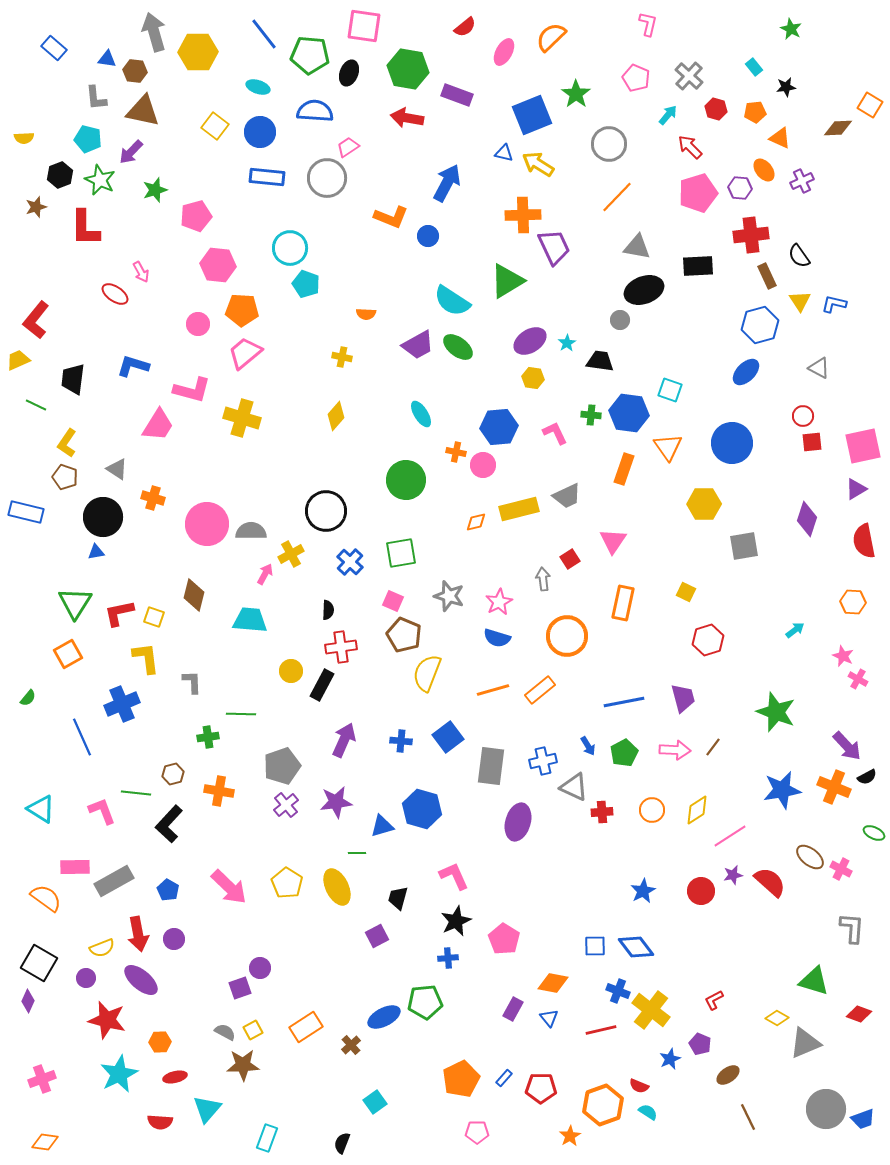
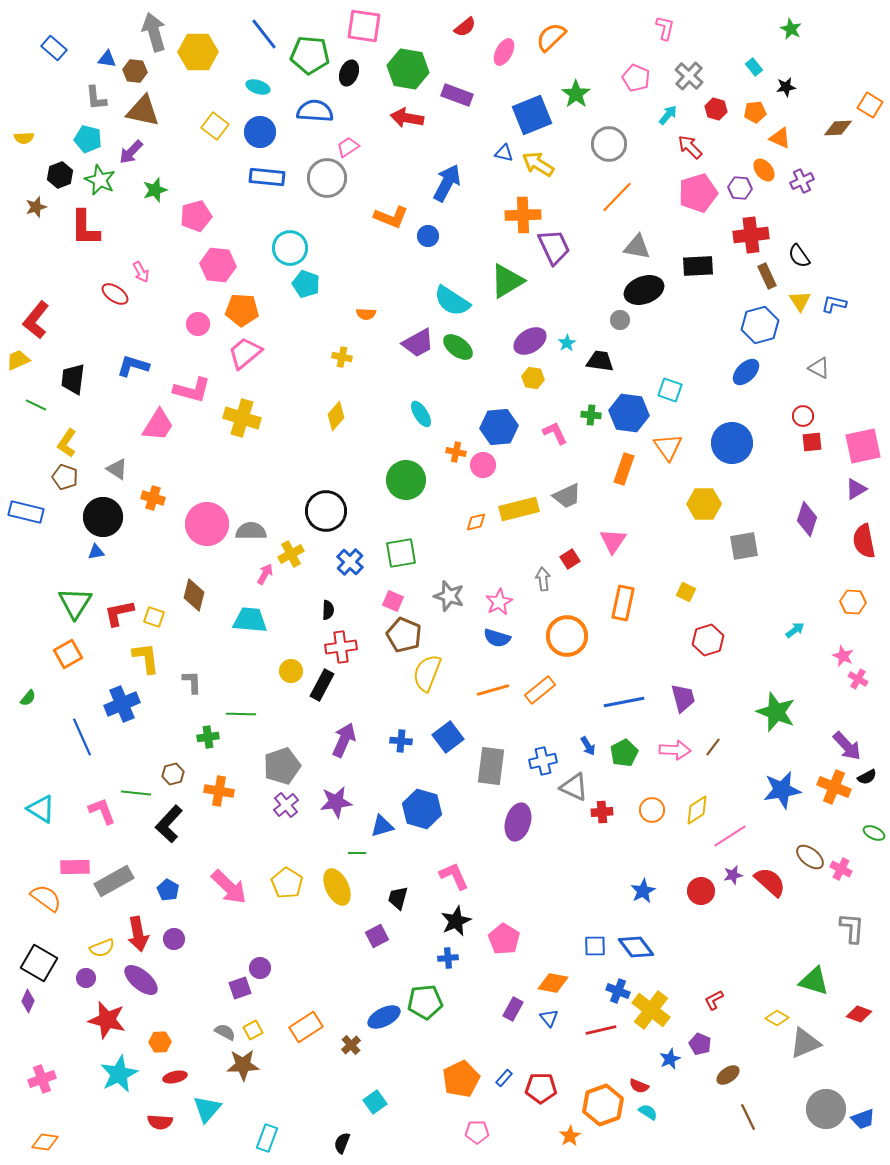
pink L-shape at (648, 24): moved 17 px right, 4 px down
purple trapezoid at (418, 345): moved 2 px up
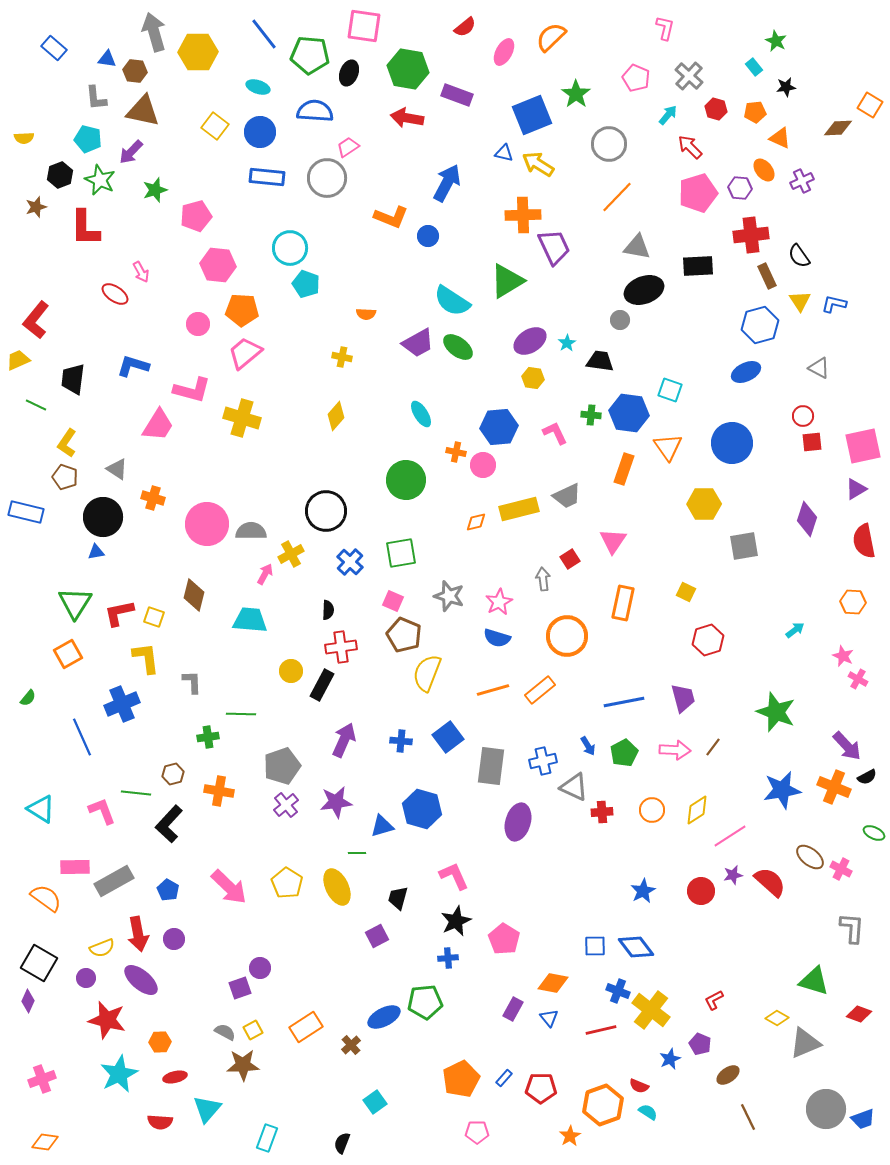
green star at (791, 29): moved 15 px left, 12 px down
blue ellipse at (746, 372): rotated 20 degrees clockwise
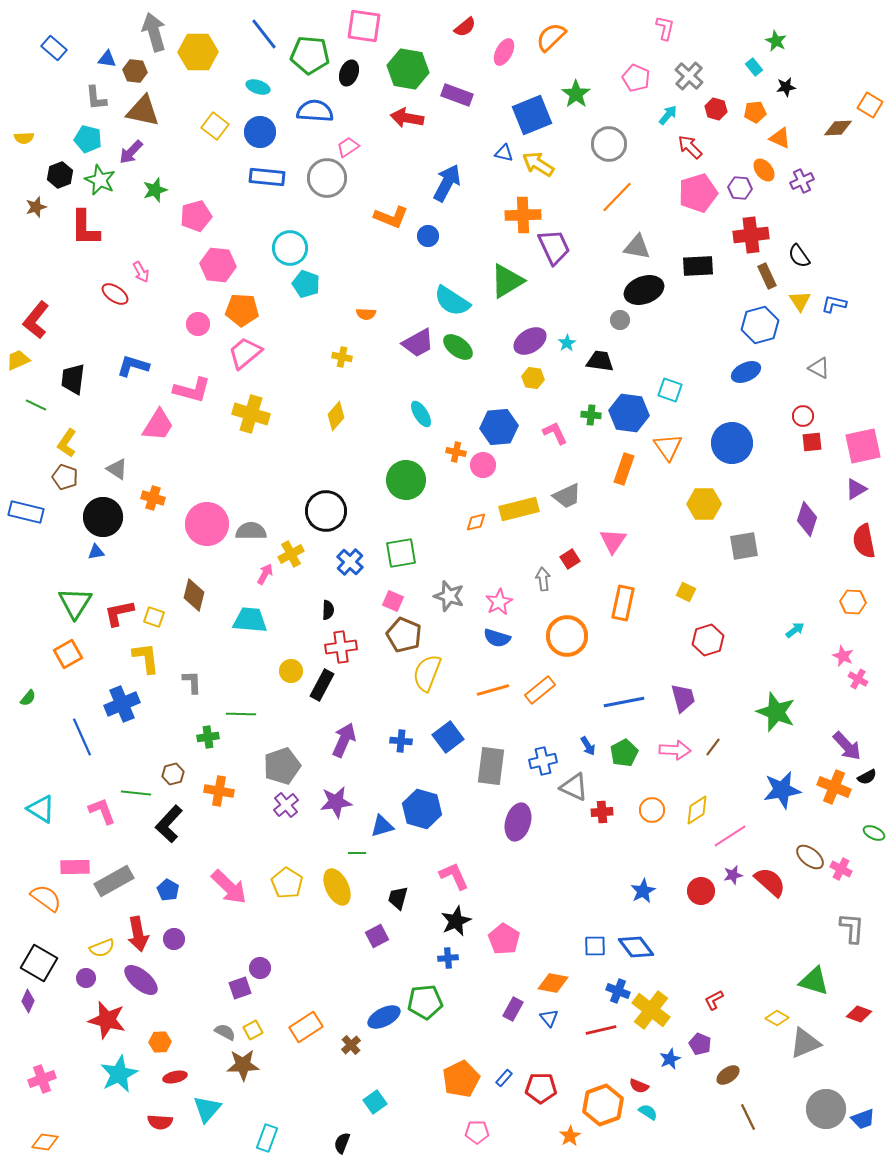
yellow cross at (242, 418): moved 9 px right, 4 px up
